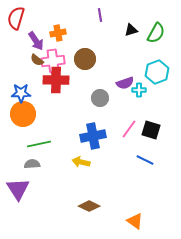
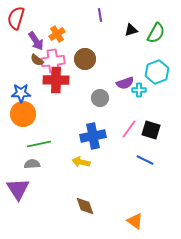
orange cross: moved 1 px left, 1 px down; rotated 21 degrees counterclockwise
brown diamond: moved 4 px left; rotated 45 degrees clockwise
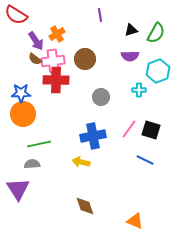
red semicircle: moved 3 px up; rotated 75 degrees counterclockwise
brown semicircle: moved 2 px left, 1 px up
cyan hexagon: moved 1 px right, 1 px up
purple semicircle: moved 5 px right, 27 px up; rotated 18 degrees clockwise
gray circle: moved 1 px right, 1 px up
orange triangle: rotated 12 degrees counterclockwise
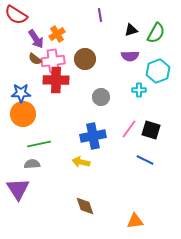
purple arrow: moved 2 px up
orange triangle: rotated 30 degrees counterclockwise
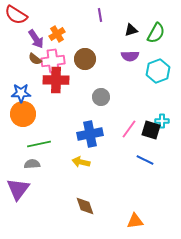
cyan cross: moved 23 px right, 31 px down
blue cross: moved 3 px left, 2 px up
purple triangle: rotated 10 degrees clockwise
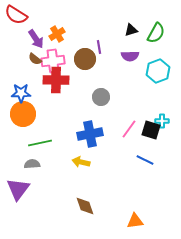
purple line: moved 1 px left, 32 px down
green line: moved 1 px right, 1 px up
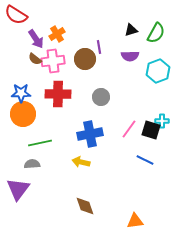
red cross: moved 2 px right, 14 px down
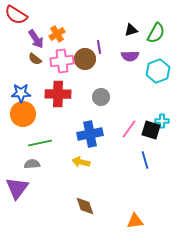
pink cross: moved 9 px right
blue line: rotated 48 degrees clockwise
purple triangle: moved 1 px left, 1 px up
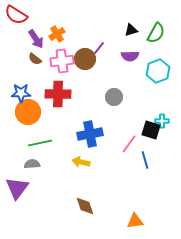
purple line: moved 1 px down; rotated 48 degrees clockwise
gray circle: moved 13 px right
orange circle: moved 5 px right, 2 px up
pink line: moved 15 px down
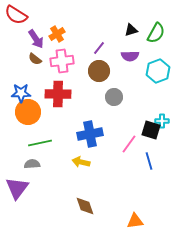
brown circle: moved 14 px right, 12 px down
blue line: moved 4 px right, 1 px down
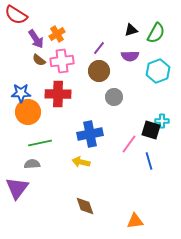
brown semicircle: moved 4 px right, 1 px down
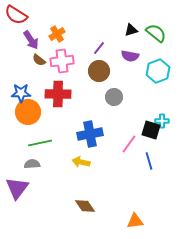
green semicircle: rotated 80 degrees counterclockwise
purple arrow: moved 5 px left, 1 px down
purple semicircle: rotated 12 degrees clockwise
brown diamond: rotated 15 degrees counterclockwise
